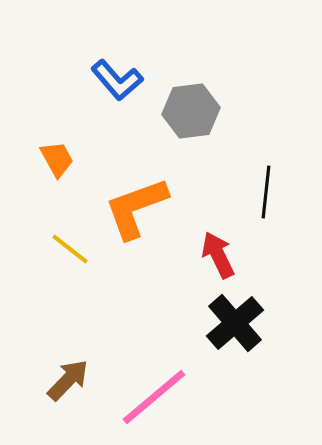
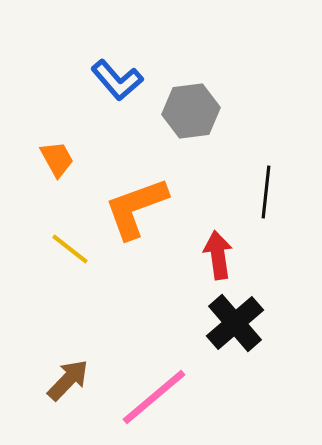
red arrow: rotated 18 degrees clockwise
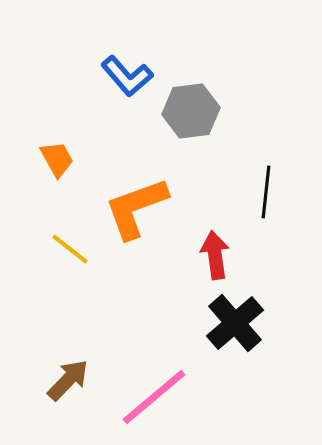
blue L-shape: moved 10 px right, 4 px up
red arrow: moved 3 px left
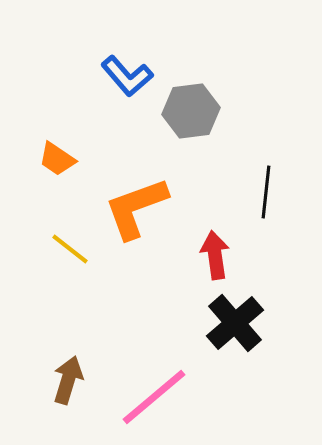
orange trapezoid: rotated 153 degrees clockwise
brown arrow: rotated 27 degrees counterclockwise
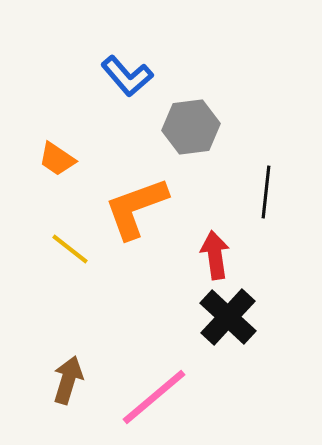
gray hexagon: moved 16 px down
black cross: moved 7 px left, 6 px up; rotated 6 degrees counterclockwise
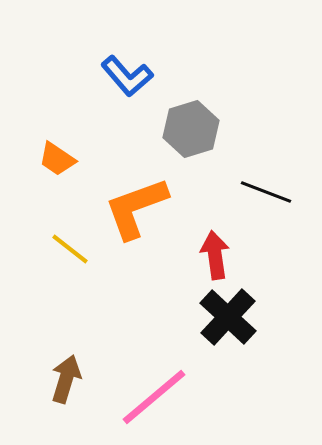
gray hexagon: moved 2 px down; rotated 10 degrees counterclockwise
black line: rotated 75 degrees counterclockwise
brown arrow: moved 2 px left, 1 px up
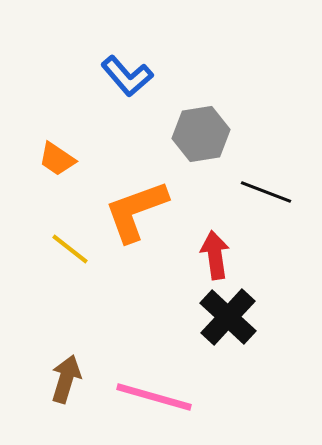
gray hexagon: moved 10 px right, 5 px down; rotated 8 degrees clockwise
orange L-shape: moved 3 px down
pink line: rotated 56 degrees clockwise
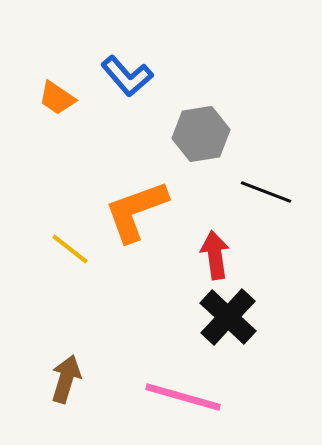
orange trapezoid: moved 61 px up
pink line: moved 29 px right
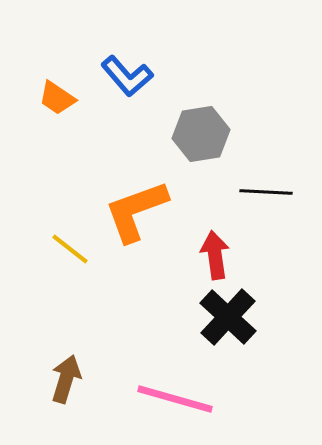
black line: rotated 18 degrees counterclockwise
pink line: moved 8 px left, 2 px down
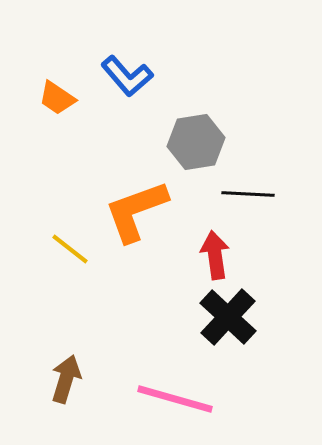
gray hexagon: moved 5 px left, 8 px down
black line: moved 18 px left, 2 px down
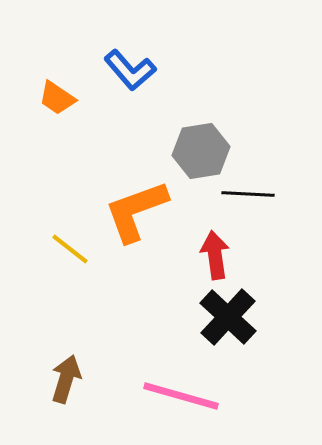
blue L-shape: moved 3 px right, 6 px up
gray hexagon: moved 5 px right, 9 px down
pink line: moved 6 px right, 3 px up
